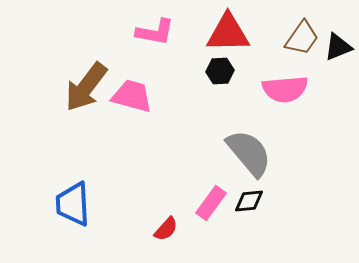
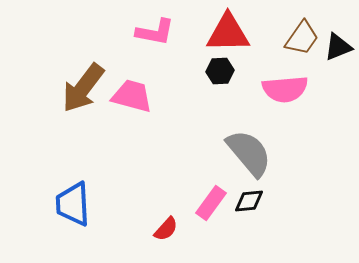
brown arrow: moved 3 px left, 1 px down
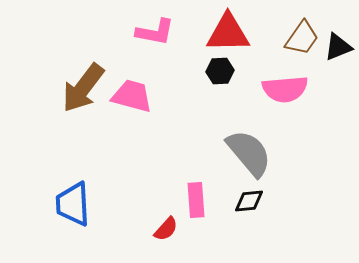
pink rectangle: moved 15 px left, 3 px up; rotated 40 degrees counterclockwise
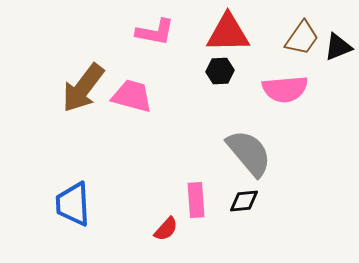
black diamond: moved 5 px left
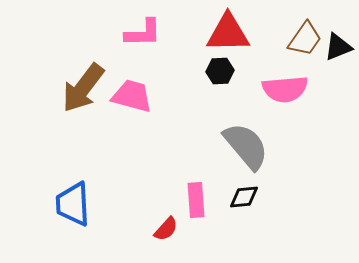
pink L-shape: moved 12 px left, 1 px down; rotated 12 degrees counterclockwise
brown trapezoid: moved 3 px right, 1 px down
gray semicircle: moved 3 px left, 7 px up
black diamond: moved 4 px up
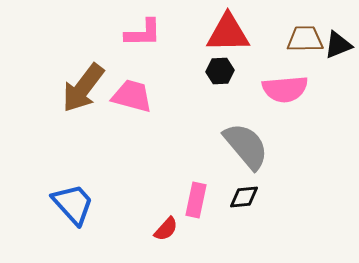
brown trapezoid: rotated 126 degrees counterclockwise
black triangle: moved 2 px up
pink rectangle: rotated 16 degrees clockwise
blue trapezoid: rotated 141 degrees clockwise
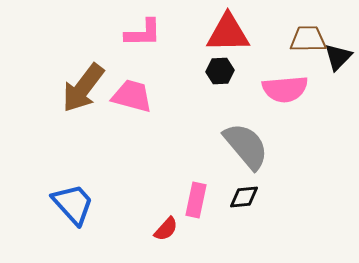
brown trapezoid: moved 3 px right
black triangle: moved 12 px down; rotated 24 degrees counterclockwise
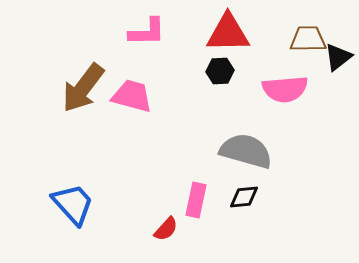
pink L-shape: moved 4 px right, 1 px up
black triangle: rotated 8 degrees clockwise
gray semicircle: moved 5 px down; rotated 34 degrees counterclockwise
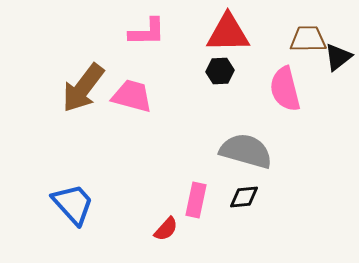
pink semicircle: rotated 81 degrees clockwise
